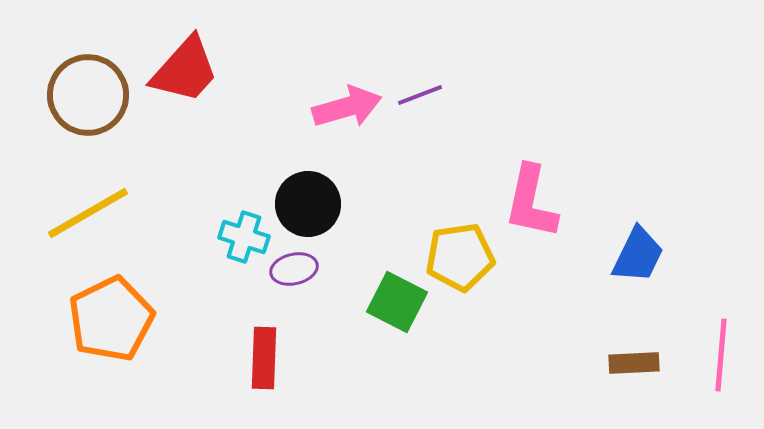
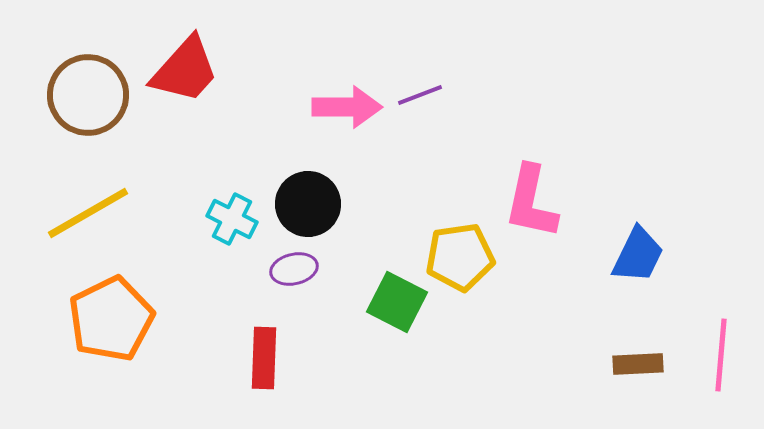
pink arrow: rotated 16 degrees clockwise
cyan cross: moved 12 px left, 18 px up; rotated 9 degrees clockwise
brown rectangle: moved 4 px right, 1 px down
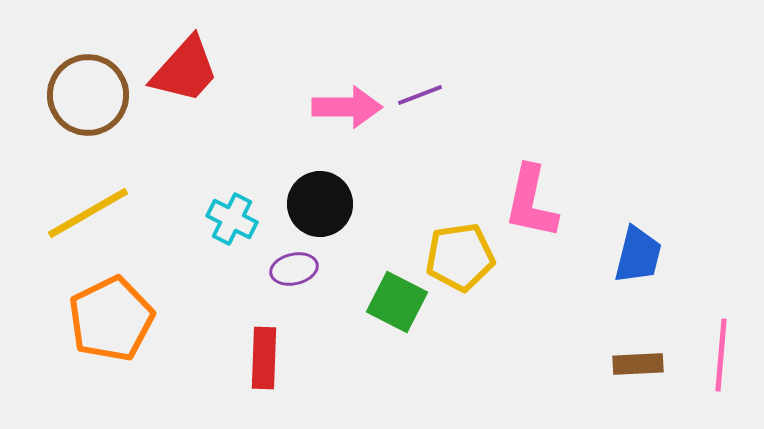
black circle: moved 12 px right
blue trapezoid: rotated 12 degrees counterclockwise
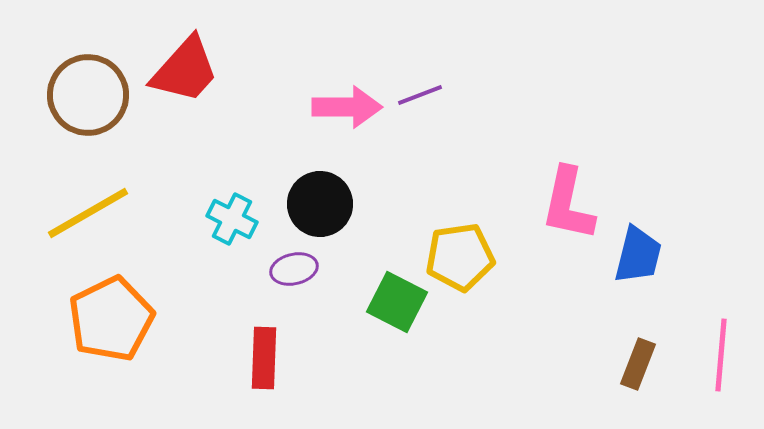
pink L-shape: moved 37 px right, 2 px down
brown rectangle: rotated 66 degrees counterclockwise
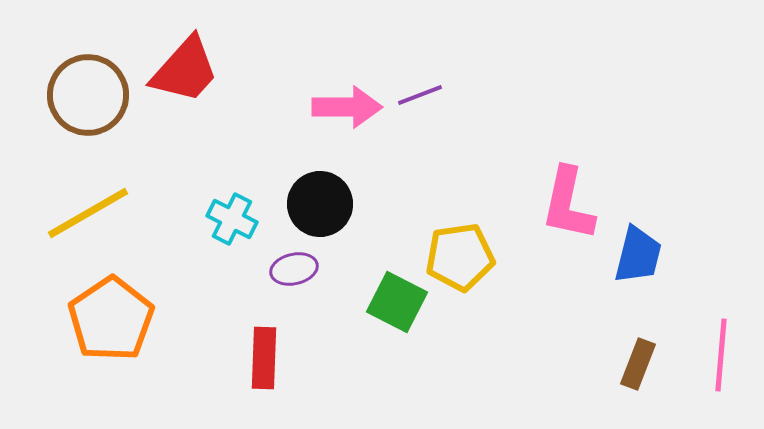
orange pentagon: rotated 8 degrees counterclockwise
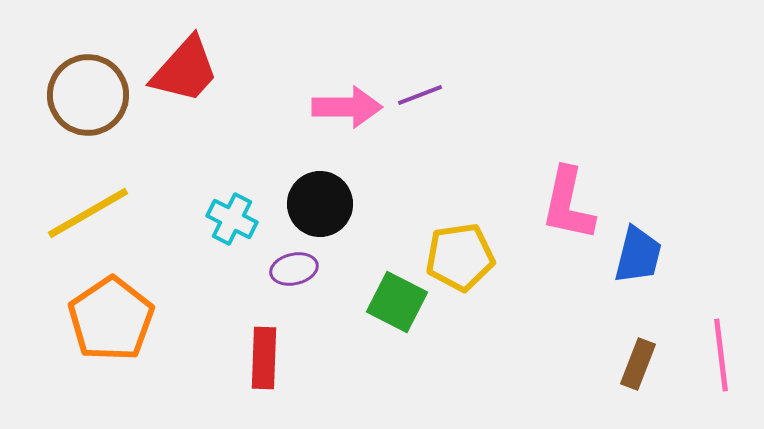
pink line: rotated 12 degrees counterclockwise
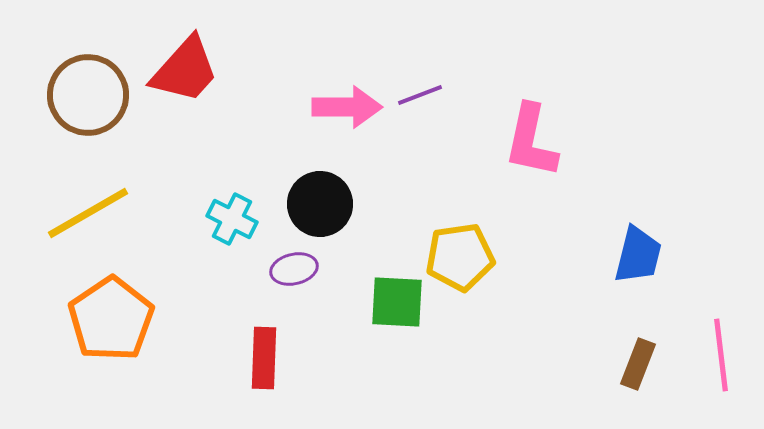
pink L-shape: moved 37 px left, 63 px up
green square: rotated 24 degrees counterclockwise
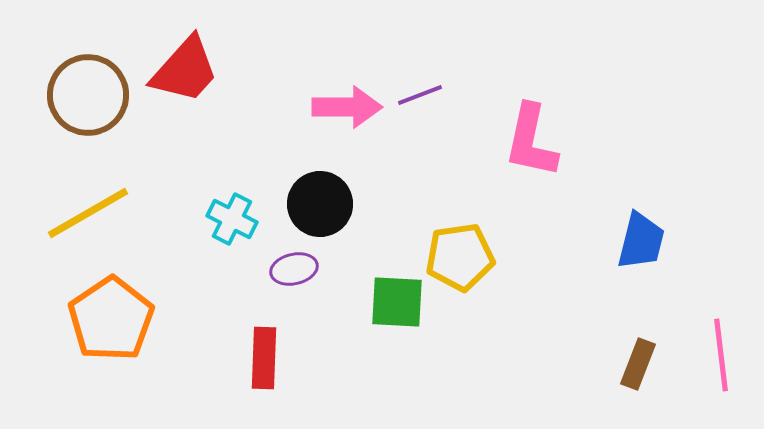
blue trapezoid: moved 3 px right, 14 px up
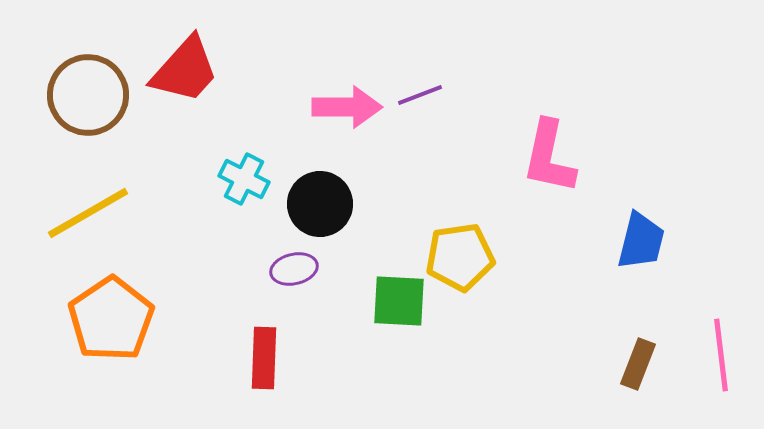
pink L-shape: moved 18 px right, 16 px down
cyan cross: moved 12 px right, 40 px up
green square: moved 2 px right, 1 px up
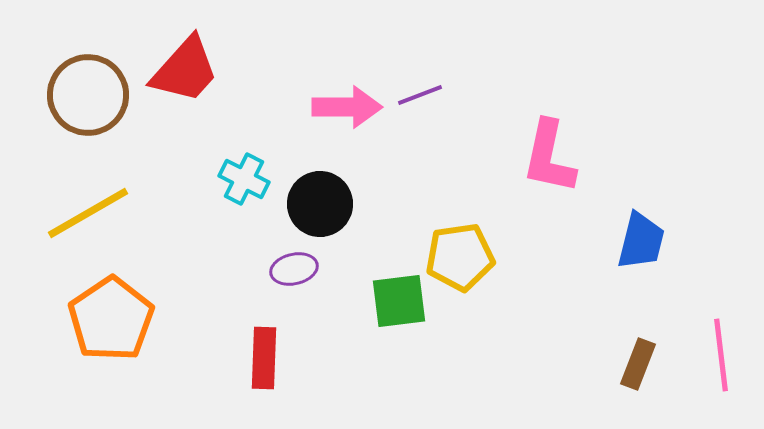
green square: rotated 10 degrees counterclockwise
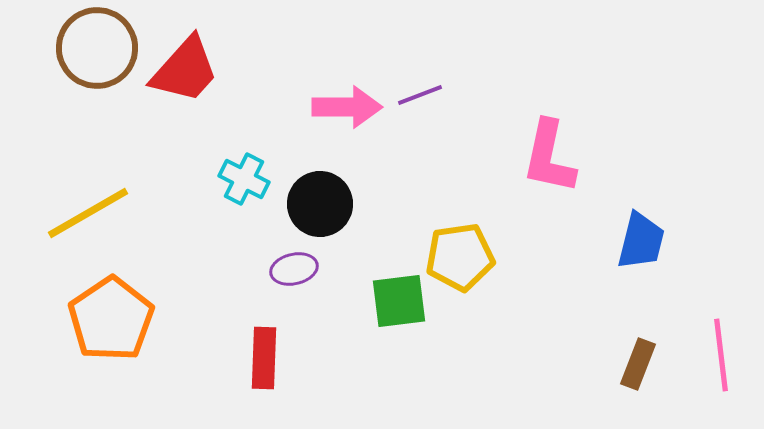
brown circle: moved 9 px right, 47 px up
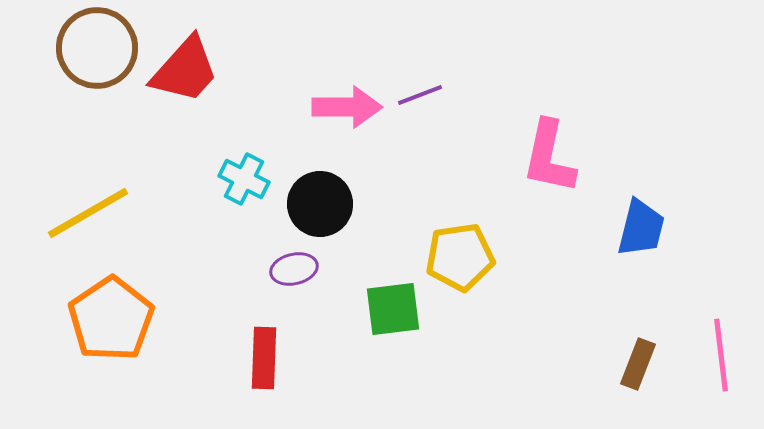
blue trapezoid: moved 13 px up
green square: moved 6 px left, 8 px down
